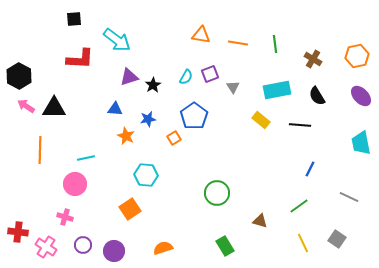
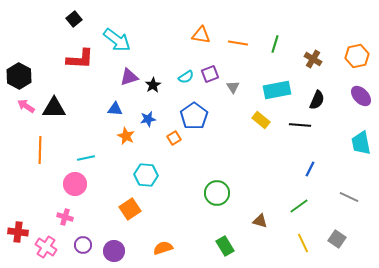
black square at (74, 19): rotated 35 degrees counterclockwise
green line at (275, 44): rotated 24 degrees clockwise
cyan semicircle at (186, 77): rotated 28 degrees clockwise
black semicircle at (317, 96): moved 4 px down; rotated 126 degrees counterclockwise
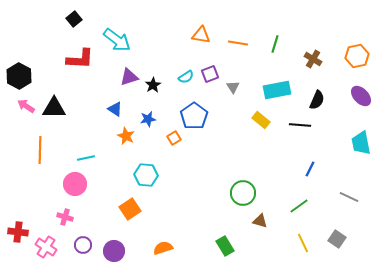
blue triangle at (115, 109): rotated 28 degrees clockwise
green circle at (217, 193): moved 26 px right
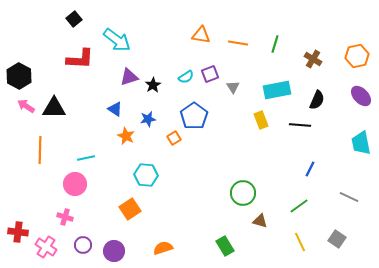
yellow rectangle at (261, 120): rotated 30 degrees clockwise
yellow line at (303, 243): moved 3 px left, 1 px up
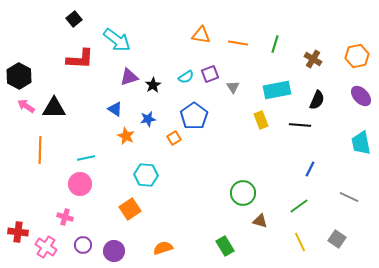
pink circle at (75, 184): moved 5 px right
